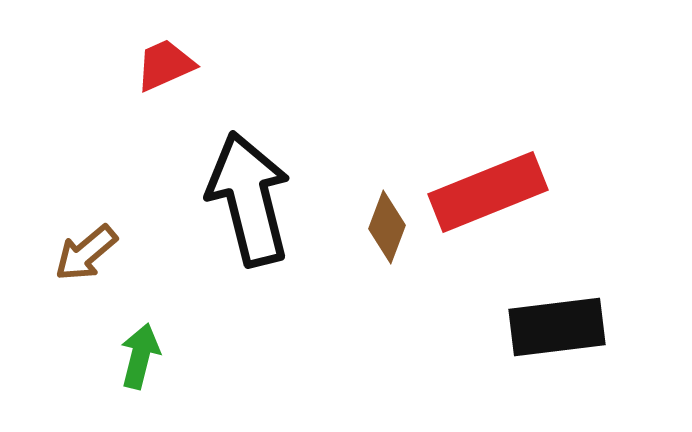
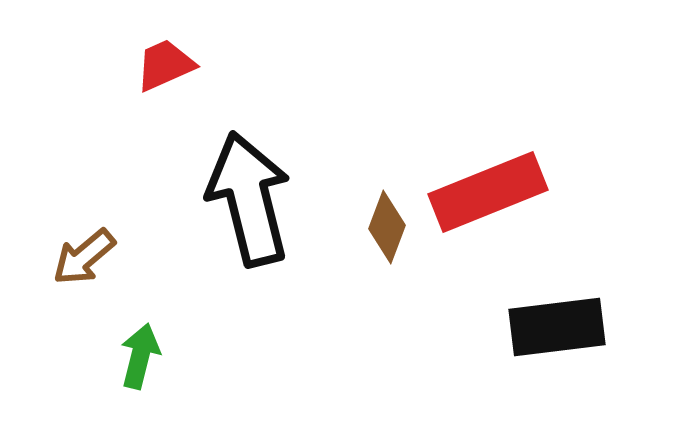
brown arrow: moved 2 px left, 4 px down
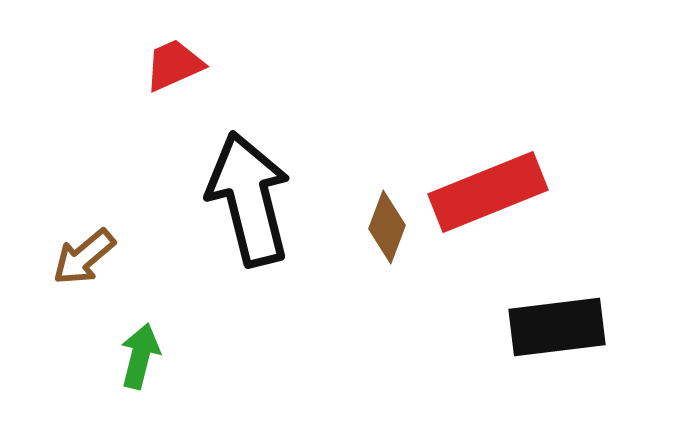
red trapezoid: moved 9 px right
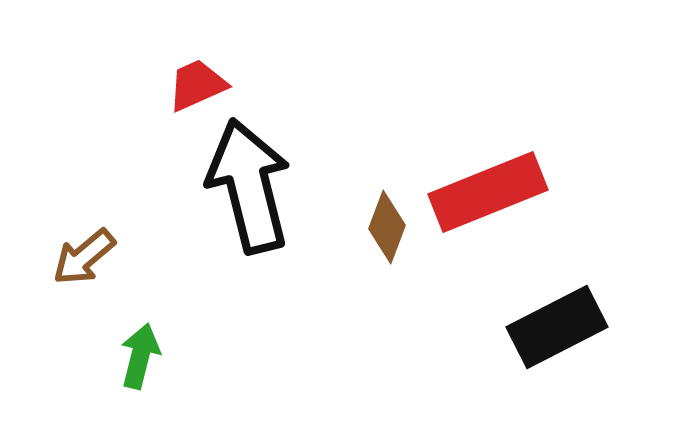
red trapezoid: moved 23 px right, 20 px down
black arrow: moved 13 px up
black rectangle: rotated 20 degrees counterclockwise
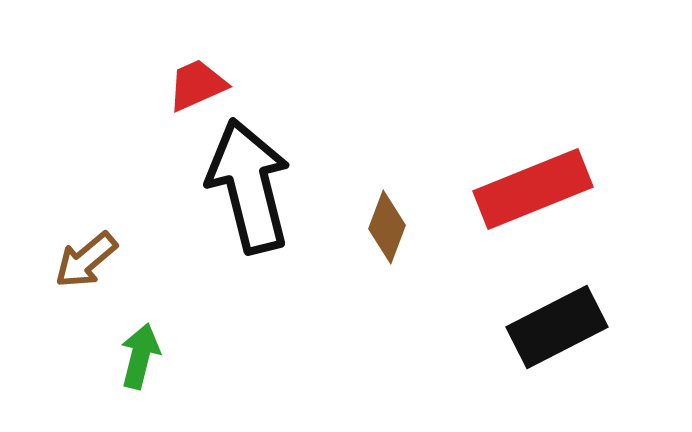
red rectangle: moved 45 px right, 3 px up
brown arrow: moved 2 px right, 3 px down
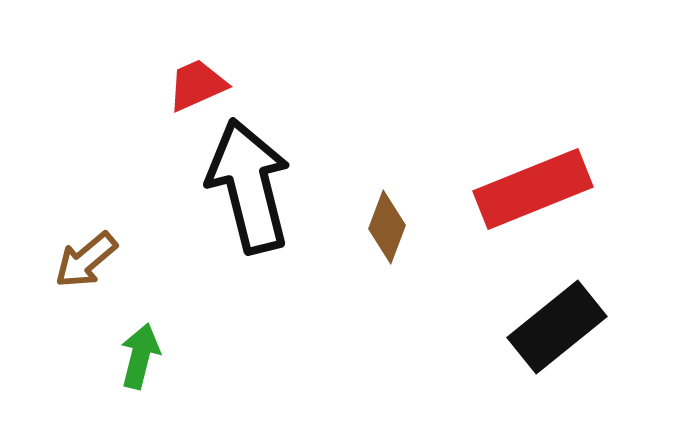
black rectangle: rotated 12 degrees counterclockwise
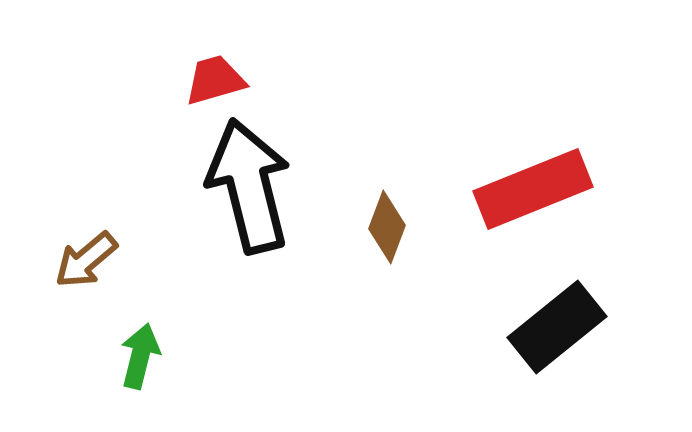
red trapezoid: moved 18 px right, 5 px up; rotated 8 degrees clockwise
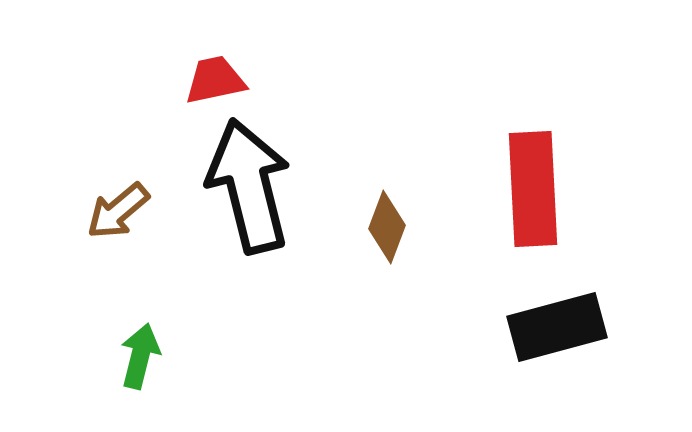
red trapezoid: rotated 4 degrees clockwise
red rectangle: rotated 71 degrees counterclockwise
brown arrow: moved 32 px right, 49 px up
black rectangle: rotated 24 degrees clockwise
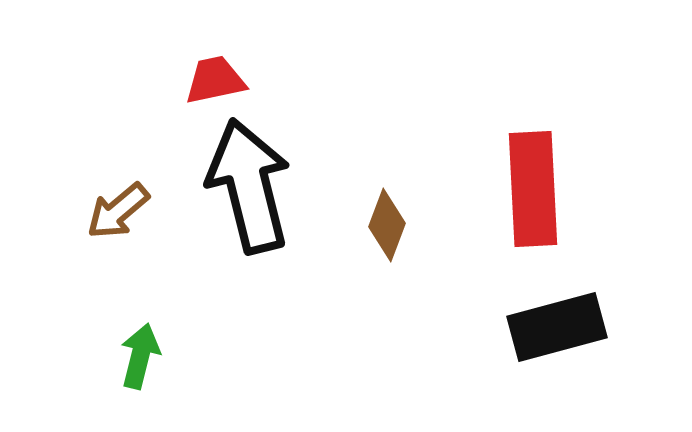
brown diamond: moved 2 px up
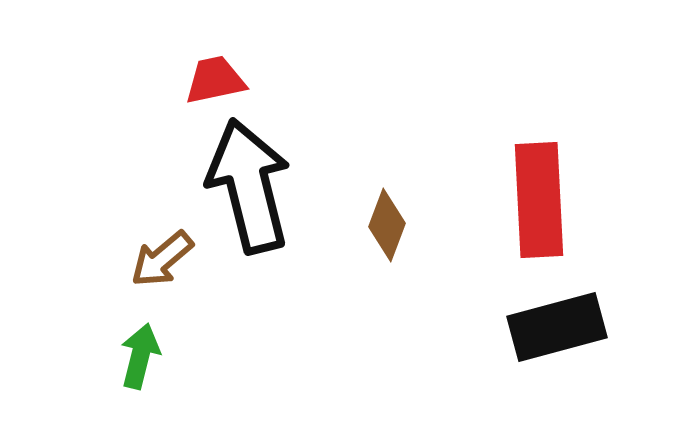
red rectangle: moved 6 px right, 11 px down
brown arrow: moved 44 px right, 48 px down
